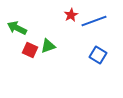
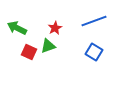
red star: moved 16 px left, 13 px down
red square: moved 1 px left, 2 px down
blue square: moved 4 px left, 3 px up
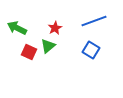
green triangle: rotated 21 degrees counterclockwise
blue square: moved 3 px left, 2 px up
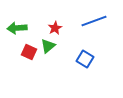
green arrow: rotated 30 degrees counterclockwise
blue square: moved 6 px left, 9 px down
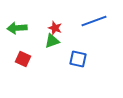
red star: rotated 24 degrees counterclockwise
green triangle: moved 4 px right, 5 px up; rotated 21 degrees clockwise
red square: moved 6 px left, 7 px down
blue square: moved 7 px left; rotated 18 degrees counterclockwise
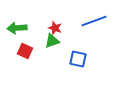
red square: moved 2 px right, 8 px up
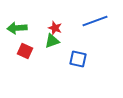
blue line: moved 1 px right
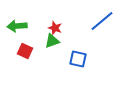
blue line: moved 7 px right; rotated 20 degrees counterclockwise
green arrow: moved 2 px up
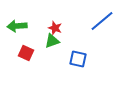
red square: moved 1 px right, 2 px down
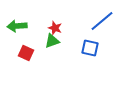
blue square: moved 12 px right, 11 px up
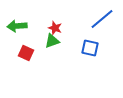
blue line: moved 2 px up
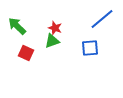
green arrow: rotated 48 degrees clockwise
blue square: rotated 18 degrees counterclockwise
